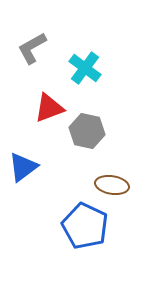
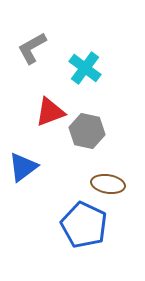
red triangle: moved 1 px right, 4 px down
brown ellipse: moved 4 px left, 1 px up
blue pentagon: moved 1 px left, 1 px up
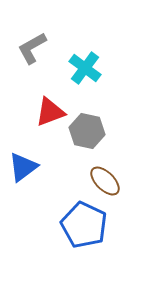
brown ellipse: moved 3 px left, 3 px up; rotated 36 degrees clockwise
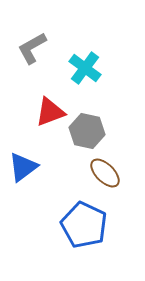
brown ellipse: moved 8 px up
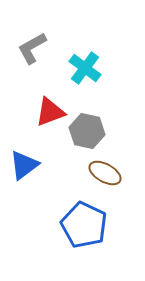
blue triangle: moved 1 px right, 2 px up
brown ellipse: rotated 16 degrees counterclockwise
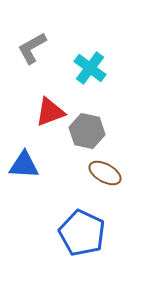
cyan cross: moved 5 px right
blue triangle: rotated 40 degrees clockwise
blue pentagon: moved 2 px left, 8 px down
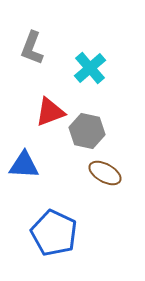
gray L-shape: rotated 40 degrees counterclockwise
cyan cross: rotated 12 degrees clockwise
blue pentagon: moved 28 px left
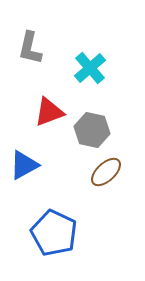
gray L-shape: moved 2 px left; rotated 8 degrees counterclockwise
red triangle: moved 1 px left
gray hexagon: moved 5 px right, 1 px up
blue triangle: rotated 32 degrees counterclockwise
brown ellipse: moved 1 px right, 1 px up; rotated 72 degrees counterclockwise
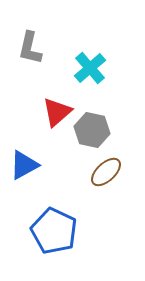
red triangle: moved 8 px right; rotated 20 degrees counterclockwise
blue pentagon: moved 2 px up
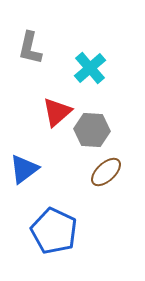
gray hexagon: rotated 8 degrees counterclockwise
blue triangle: moved 4 px down; rotated 8 degrees counterclockwise
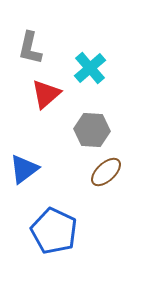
red triangle: moved 11 px left, 18 px up
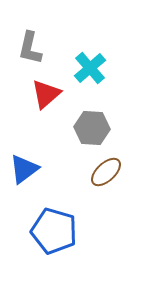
gray hexagon: moved 2 px up
blue pentagon: rotated 9 degrees counterclockwise
